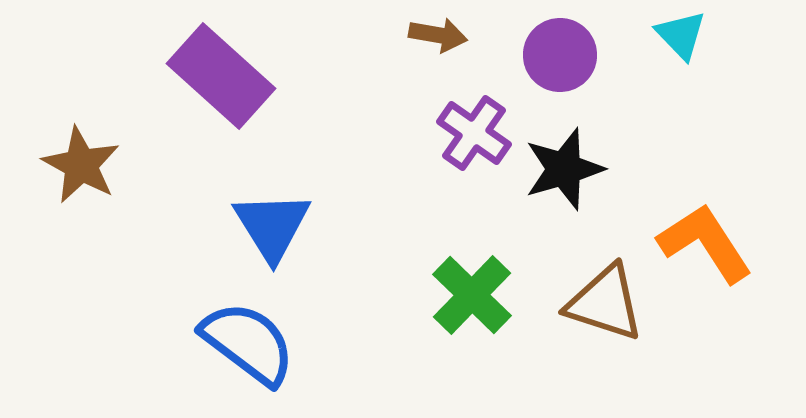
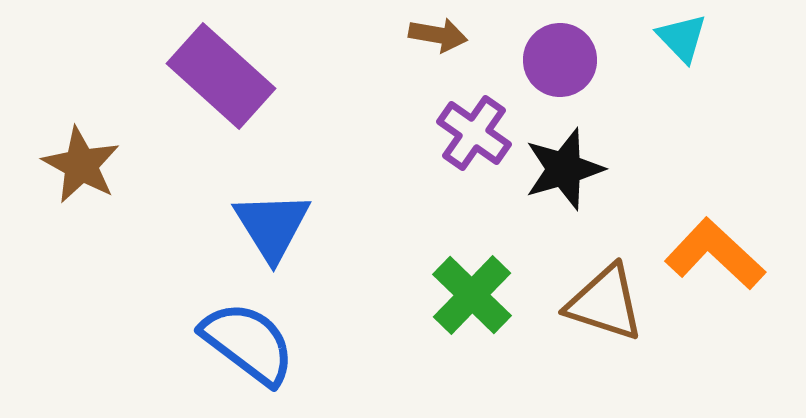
cyan triangle: moved 1 px right, 3 px down
purple circle: moved 5 px down
orange L-shape: moved 10 px right, 11 px down; rotated 14 degrees counterclockwise
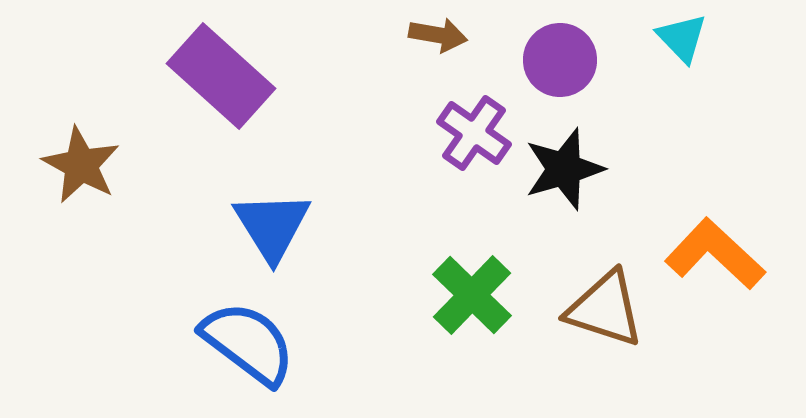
brown triangle: moved 6 px down
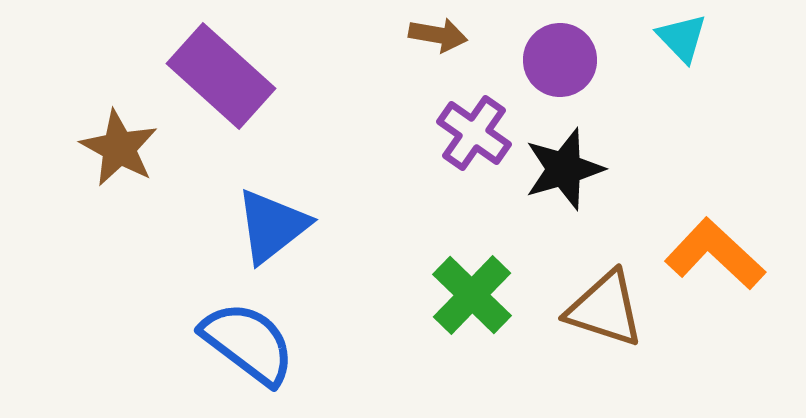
brown star: moved 38 px right, 17 px up
blue triangle: rotated 24 degrees clockwise
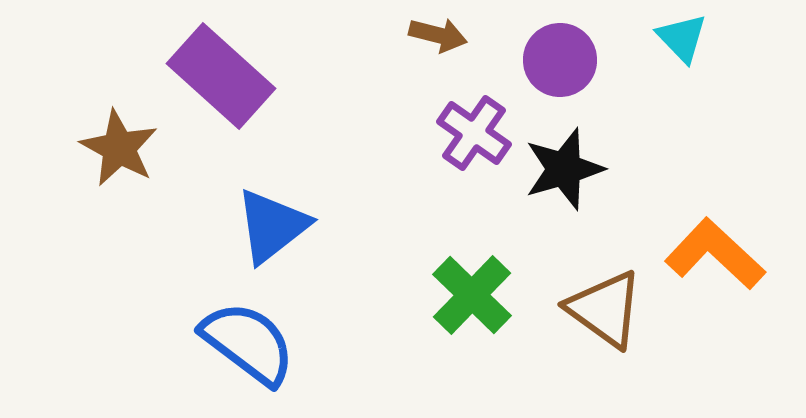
brown arrow: rotated 4 degrees clockwise
brown triangle: rotated 18 degrees clockwise
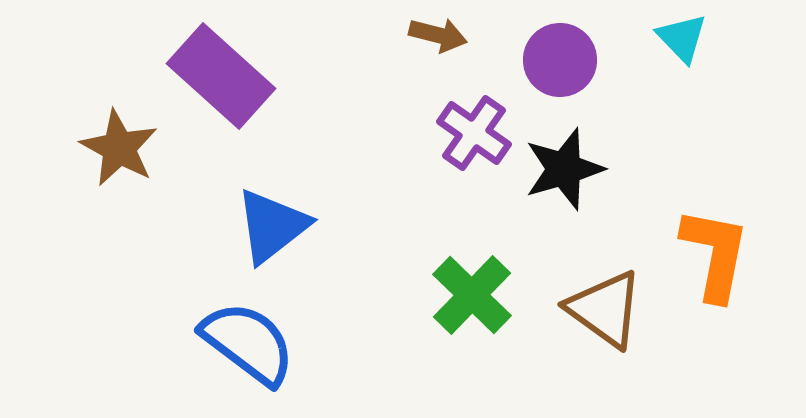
orange L-shape: rotated 58 degrees clockwise
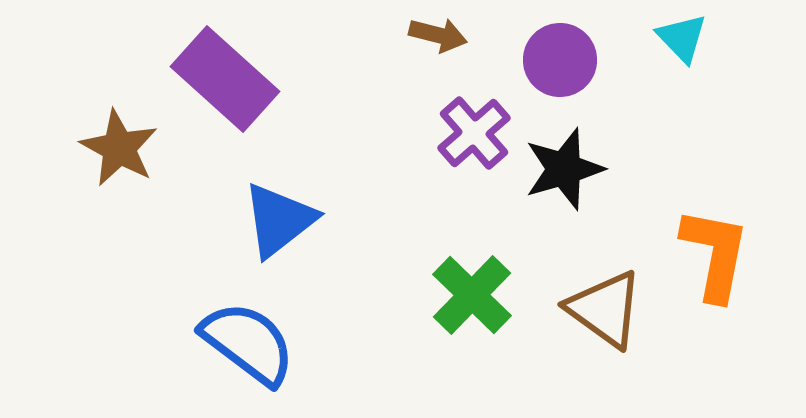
purple rectangle: moved 4 px right, 3 px down
purple cross: rotated 14 degrees clockwise
blue triangle: moved 7 px right, 6 px up
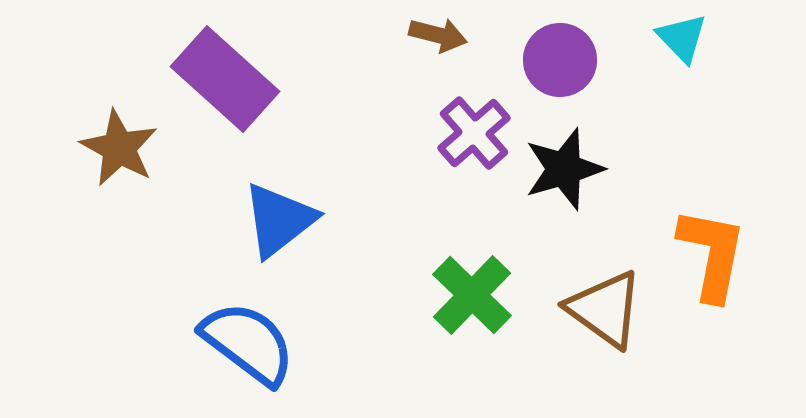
orange L-shape: moved 3 px left
